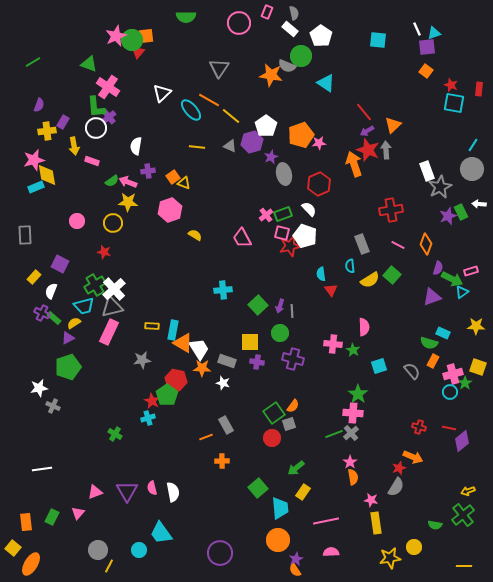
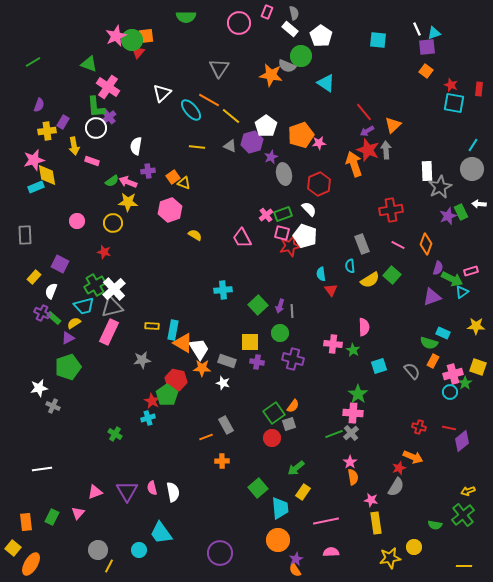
white rectangle at (427, 171): rotated 18 degrees clockwise
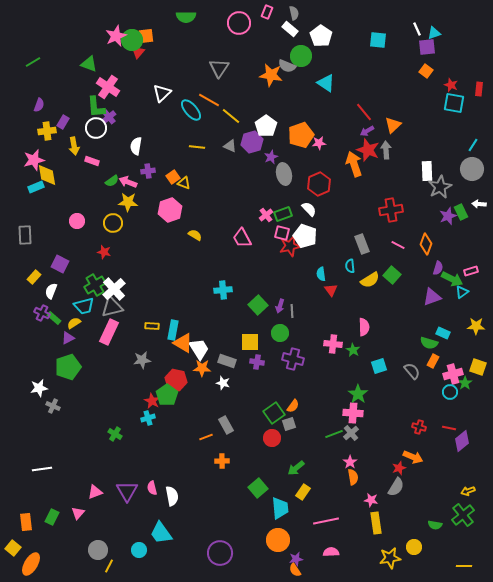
white semicircle at (173, 492): moved 1 px left, 4 px down
purple star at (296, 559): rotated 16 degrees clockwise
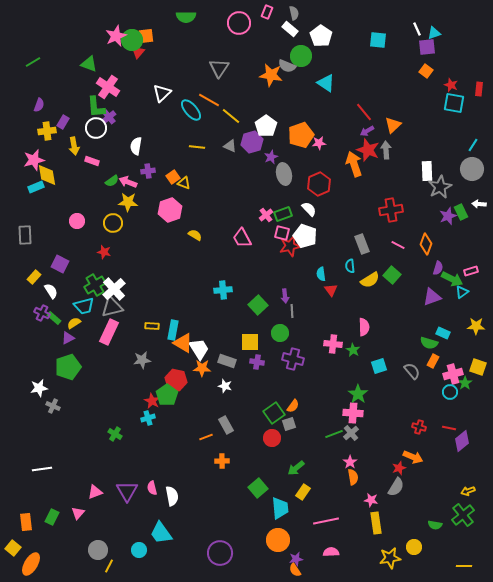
white semicircle at (51, 291): rotated 126 degrees clockwise
purple arrow at (280, 306): moved 5 px right, 10 px up; rotated 24 degrees counterclockwise
white star at (223, 383): moved 2 px right, 3 px down
